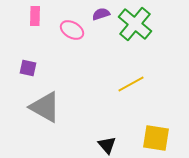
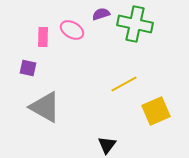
pink rectangle: moved 8 px right, 21 px down
green cross: rotated 28 degrees counterclockwise
yellow line: moved 7 px left
yellow square: moved 27 px up; rotated 32 degrees counterclockwise
black triangle: rotated 18 degrees clockwise
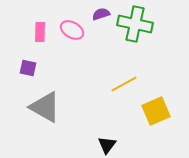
pink rectangle: moved 3 px left, 5 px up
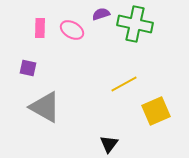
pink rectangle: moved 4 px up
black triangle: moved 2 px right, 1 px up
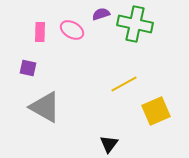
pink rectangle: moved 4 px down
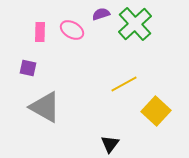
green cross: rotated 36 degrees clockwise
yellow square: rotated 24 degrees counterclockwise
black triangle: moved 1 px right
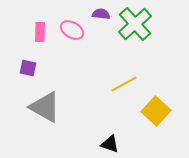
purple semicircle: rotated 24 degrees clockwise
black triangle: rotated 48 degrees counterclockwise
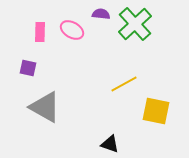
yellow square: rotated 32 degrees counterclockwise
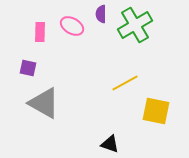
purple semicircle: rotated 96 degrees counterclockwise
green cross: moved 1 px down; rotated 12 degrees clockwise
pink ellipse: moved 4 px up
yellow line: moved 1 px right, 1 px up
gray triangle: moved 1 px left, 4 px up
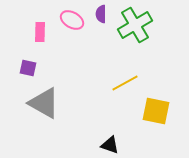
pink ellipse: moved 6 px up
black triangle: moved 1 px down
